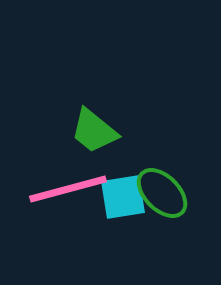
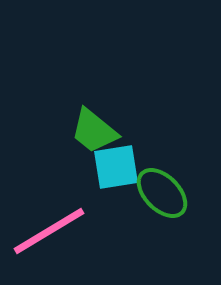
pink line: moved 19 px left, 42 px down; rotated 16 degrees counterclockwise
cyan square: moved 7 px left, 30 px up
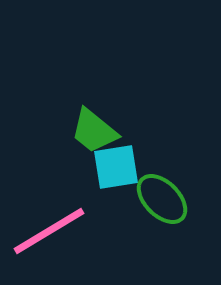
green ellipse: moved 6 px down
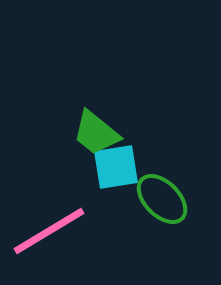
green trapezoid: moved 2 px right, 2 px down
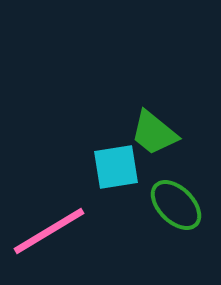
green trapezoid: moved 58 px right
green ellipse: moved 14 px right, 6 px down
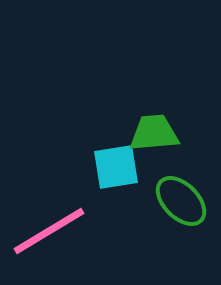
green trapezoid: rotated 136 degrees clockwise
green ellipse: moved 5 px right, 4 px up
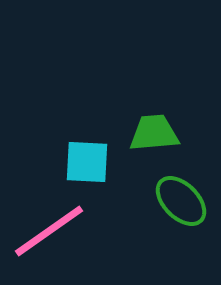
cyan square: moved 29 px left, 5 px up; rotated 12 degrees clockwise
pink line: rotated 4 degrees counterclockwise
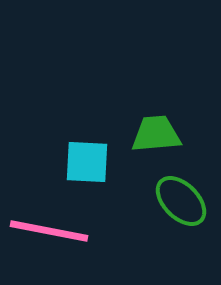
green trapezoid: moved 2 px right, 1 px down
pink line: rotated 46 degrees clockwise
